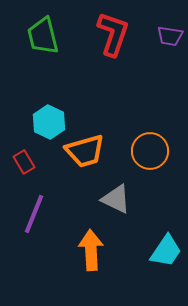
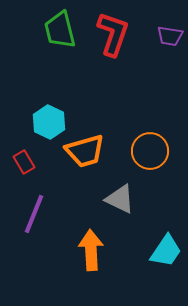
green trapezoid: moved 17 px right, 6 px up
gray triangle: moved 4 px right
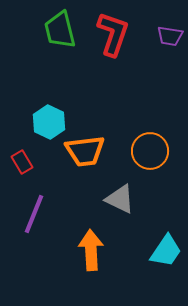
orange trapezoid: rotated 9 degrees clockwise
red rectangle: moved 2 px left
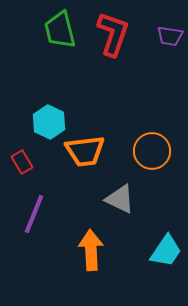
orange circle: moved 2 px right
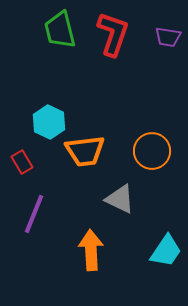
purple trapezoid: moved 2 px left, 1 px down
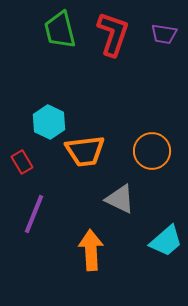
purple trapezoid: moved 4 px left, 3 px up
cyan trapezoid: moved 10 px up; rotated 15 degrees clockwise
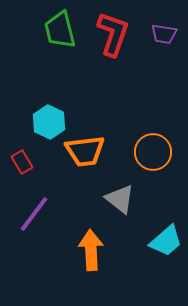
orange circle: moved 1 px right, 1 px down
gray triangle: rotated 12 degrees clockwise
purple line: rotated 15 degrees clockwise
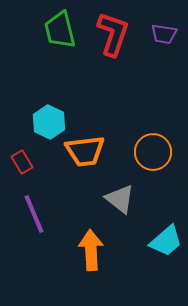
purple line: rotated 60 degrees counterclockwise
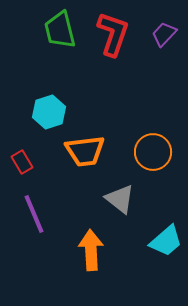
purple trapezoid: rotated 124 degrees clockwise
cyan hexagon: moved 10 px up; rotated 16 degrees clockwise
